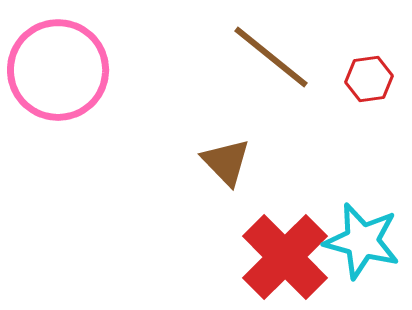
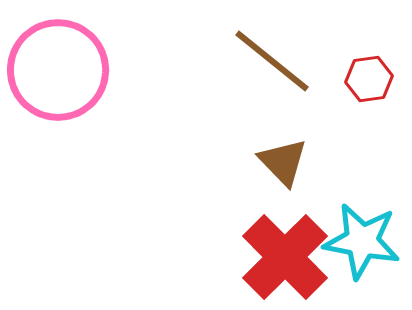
brown line: moved 1 px right, 4 px down
brown triangle: moved 57 px right
cyan star: rotated 4 degrees counterclockwise
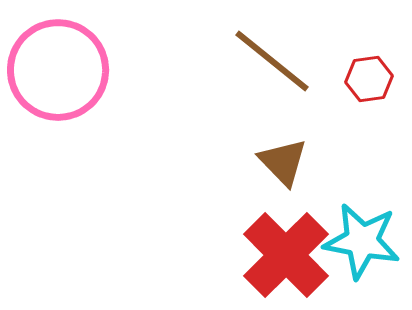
red cross: moved 1 px right, 2 px up
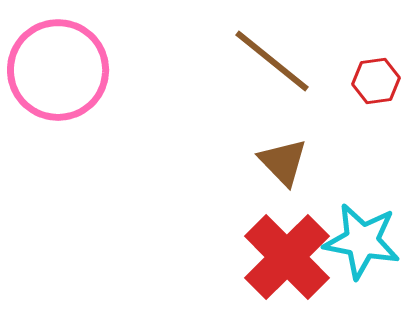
red hexagon: moved 7 px right, 2 px down
red cross: moved 1 px right, 2 px down
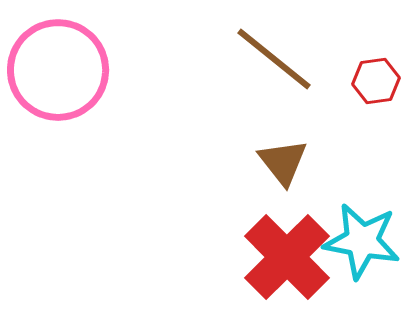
brown line: moved 2 px right, 2 px up
brown triangle: rotated 6 degrees clockwise
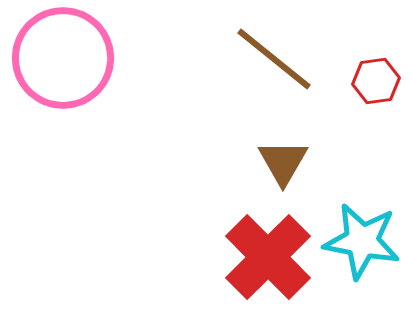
pink circle: moved 5 px right, 12 px up
brown triangle: rotated 8 degrees clockwise
red cross: moved 19 px left
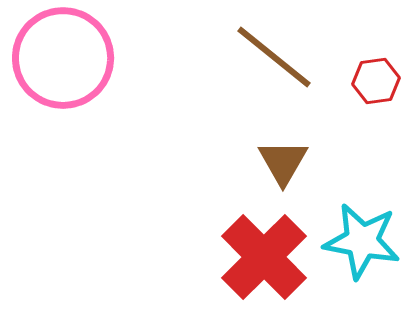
brown line: moved 2 px up
red cross: moved 4 px left
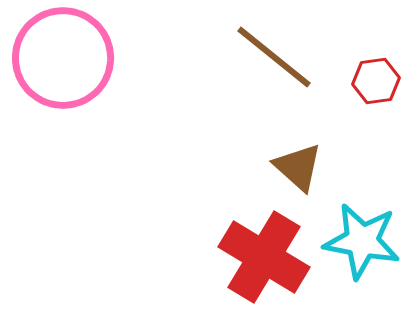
brown triangle: moved 15 px right, 5 px down; rotated 18 degrees counterclockwise
red cross: rotated 14 degrees counterclockwise
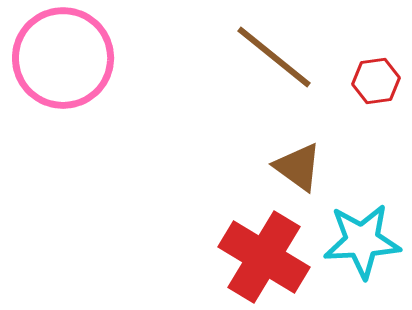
brown triangle: rotated 6 degrees counterclockwise
cyan star: rotated 14 degrees counterclockwise
